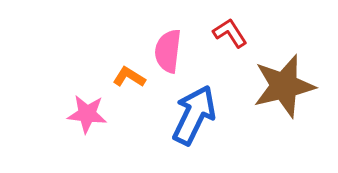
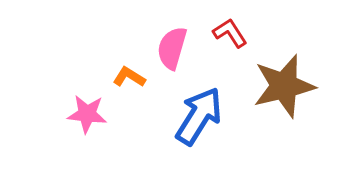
pink semicircle: moved 4 px right, 3 px up; rotated 9 degrees clockwise
blue arrow: moved 5 px right, 1 px down; rotated 6 degrees clockwise
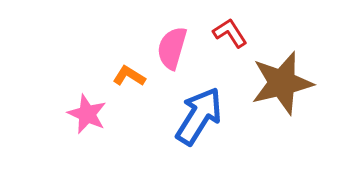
orange L-shape: moved 1 px up
brown star: moved 2 px left, 3 px up
pink star: rotated 18 degrees clockwise
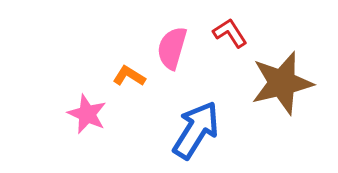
blue arrow: moved 3 px left, 14 px down
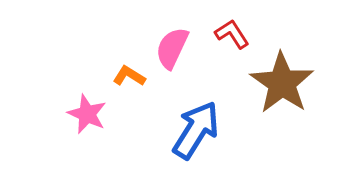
red L-shape: moved 2 px right, 1 px down
pink semicircle: rotated 9 degrees clockwise
brown star: rotated 24 degrees counterclockwise
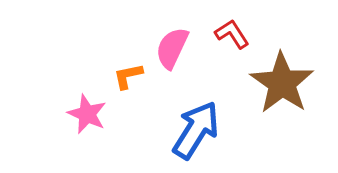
orange L-shape: moved 1 px left; rotated 44 degrees counterclockwise
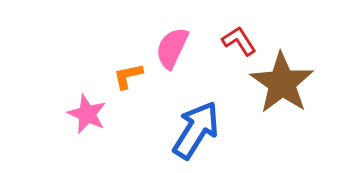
red L-shape: moved 7 px right, 7 px down
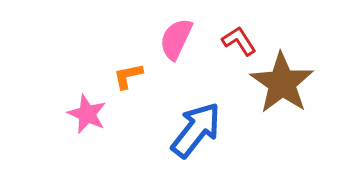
pink semicircle: moved 4 px right, 9 px up
blue arrow: rotated 6 degrees clockwise
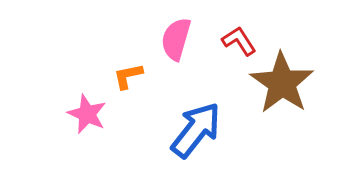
pink semicircle: rotated 9 degrees counterclockwise
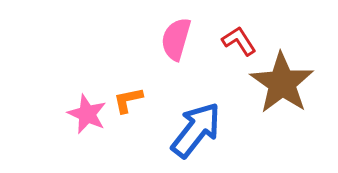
orange L-shape: moved 24 px down
